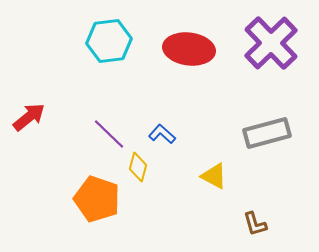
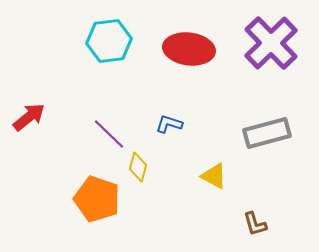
blue L-shape: moved 7 px right, 10 px up; rotated 24 degrees counterclockwise
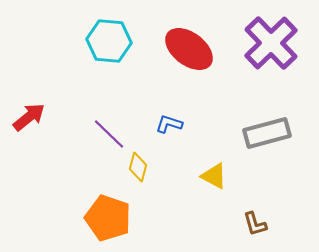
cyan hexagon: rotated 12 degrees clockwise
red ellipse: rotated 30 degrees clockwise
orange pentagon: moved 11 px right, 19 px down
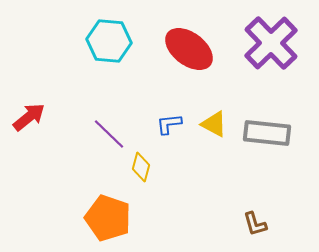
blue L-shape: rotated 24 degrees counterclockwise
gray rectangle: rotated 21 degrees clockwise
yellow diamond: moved 3 px right
yellow triangle: moved 52 px up
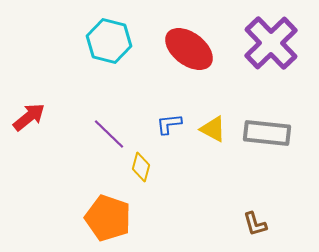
cyan hexagon: rotated 9 degrees clockwise
yellow triangle: moved 1 px left, 5 px down
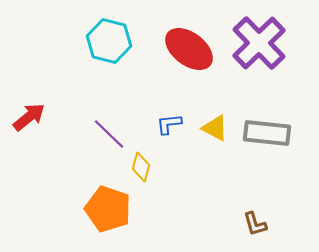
purple cross: moved 12 px left
yellow triangle: moved 2 px right, 1 px up
orange pentagon: moved 9 px up
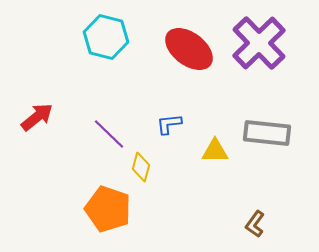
cyan hexagon: moved 3 px left, 4 px up
red arrow: moved 8 px right
yellow triangle: moved 23 px down; rotated 28 degrees counterclockwise
brown L-shape: rotated 52 degrees clockwise
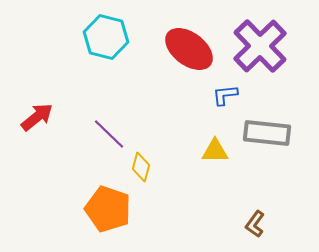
purple cross: moved 1 px right, 3 px down
blue L-shape: moved 56 px right, 29 px up
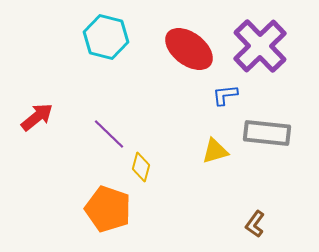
yellow triangle: rotated 16 degrees counterclockwise
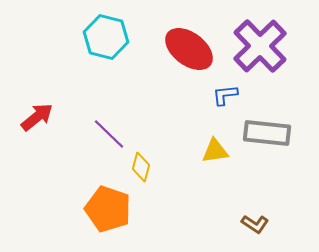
yellow triangle: rotated 8 degrees clockwise
brown L-shape: rotated 92 degrees counterclockwise
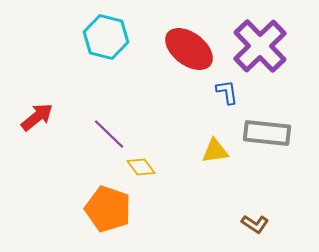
blue L-shape: moved 2 px right, 3 px up; rotated 88 degrees clockwise
yellow diamond: rotated 52 degrees counterclockwise
